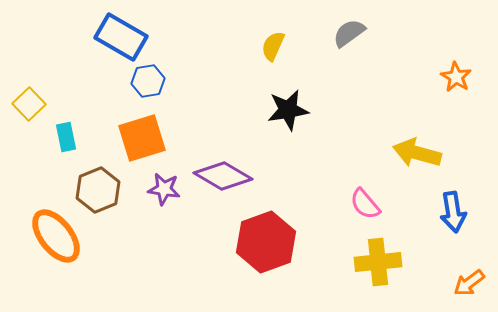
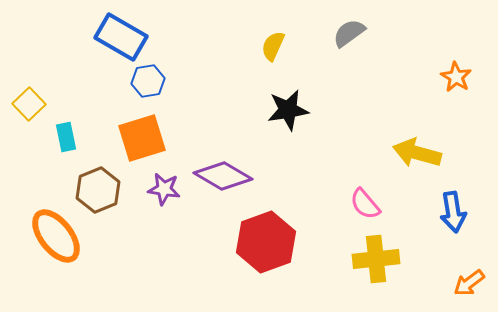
yellow cross: moved 2 px left, 3 px up
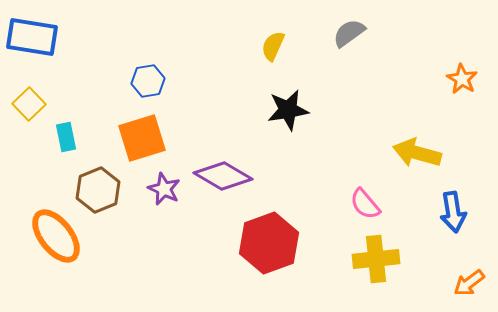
blue rectangle: moved 89 px left; rotated 21 degrees counterclockwise
orange star: moved 6 px right, 2 px down
purple star: rotated 16 degrees clockwise
red hexagon: moved 3 px right, 1 px down
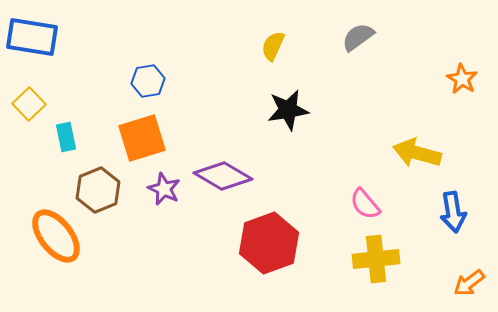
gray semicircle: moved 9 px right, 4 px down
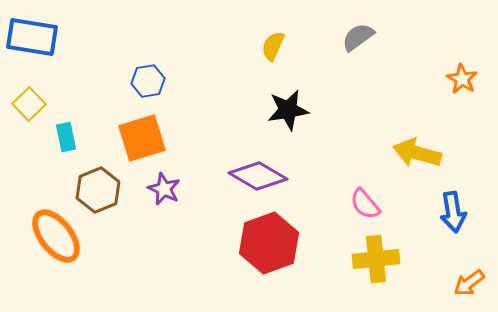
purple diamond: moved 35 px right
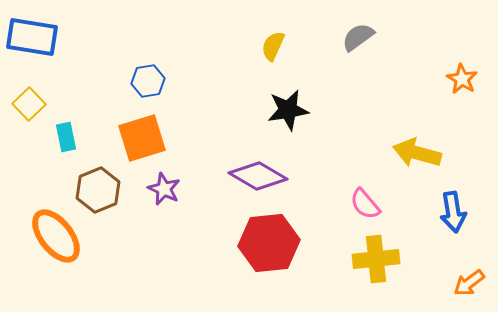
red hexagon: rotated 14 degrees clockwise
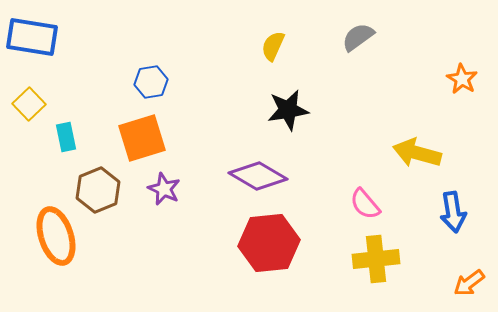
blue hexagon: moved 3 px right, 1 px down
orange ellipse: rotated 20 degrees clockwise
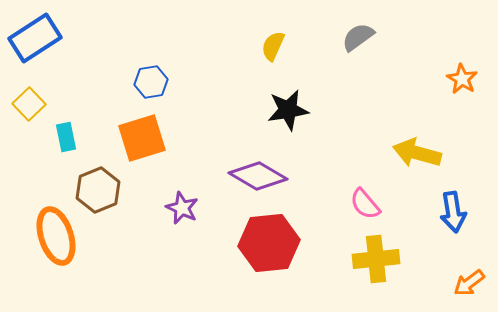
blue rectangle: moved 3 px right, 1 px down; rotated 42 degrees counterclockwise
purple star: moved 18 px right, 19 px down
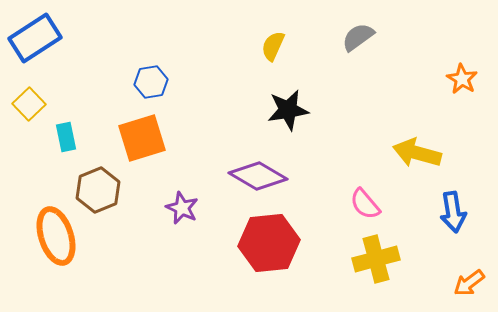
yellow cross: rotated 9 degrees counterclockwise
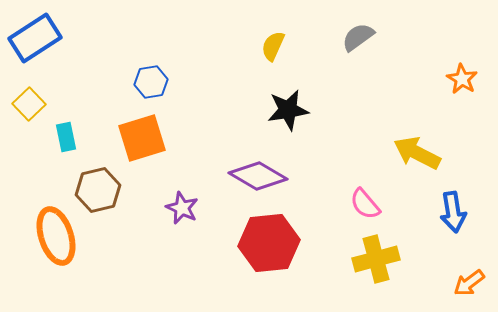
yellow arrow: rotated 12 degrees clockwise
brown hexagon: rotated 9 degrees clockwise
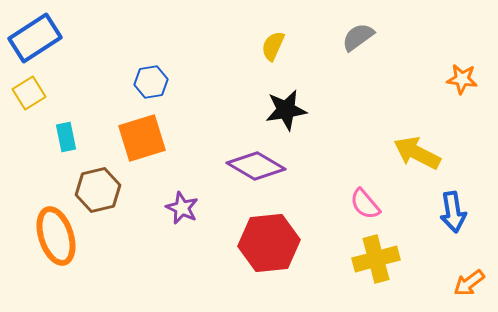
orange star: rotated 24 degrees counterclockwise
yellow square: moved 11 px up; rotated 12 degrees clockwise
black star: moved 2 px left
purple diamond: moved 2 px left, 10 px up
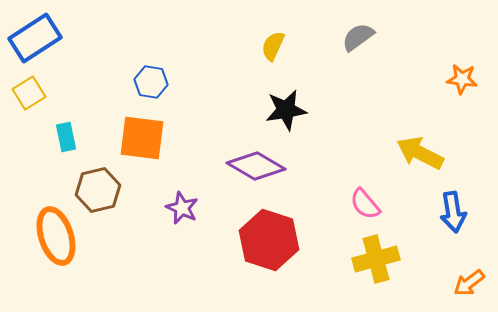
blue hexagon: rotated 20 degrees clockwise
orange square: rotated 24 degrees clockwise
yellow arrow: moved 3 px right
red hexagon: moved 3 px up; rotated 24 degrees clockwise
